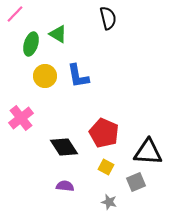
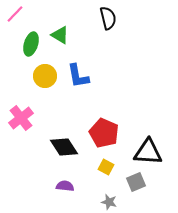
green triangle: moved 2 px right, 1 px down
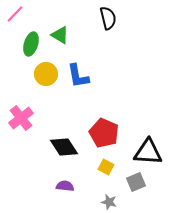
yellow circle: moved 1 px right, 2 px up
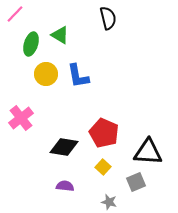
black diamond: rotated 48 degrees counterclockwise
yellow square: moved 3 px left; rotated 14 degrees clockwise
